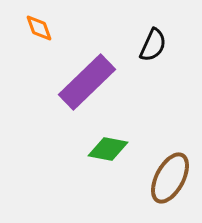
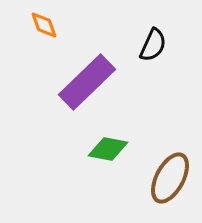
orange diamond: moved 5 px right, 3 px up
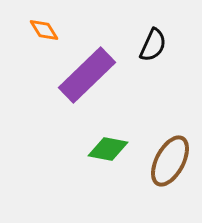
orange diamond: moved 5 px down; rotated 12 degrees counterclockwise
purple rectangle: moved 7 px up
brown ellipse: moved 17 px up
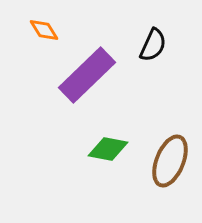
brown ellipse: rotated 6 degrees counterclockwise
